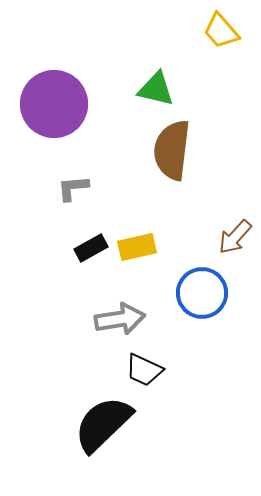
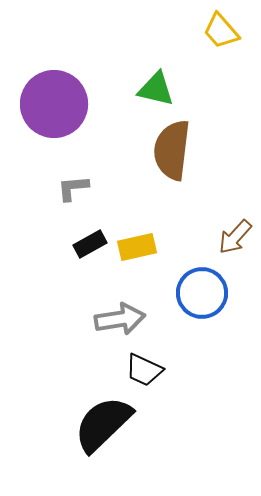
black rectangle: moved 1 px left, 4 px up
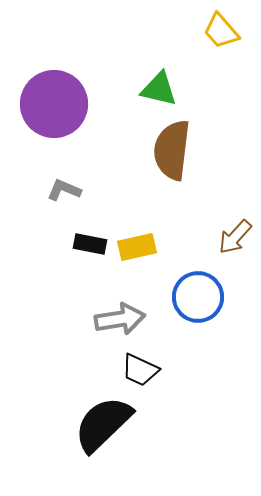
green triangle: moved 3 px right
gray L-shape: moved 9 px left, 2 px down; rotated 28 degrees clockwise
black rectangle: rotated 40 degrees clockwise
blue circle: moved 4 px left, 4 px down
black trapezoid: moved 4 px left
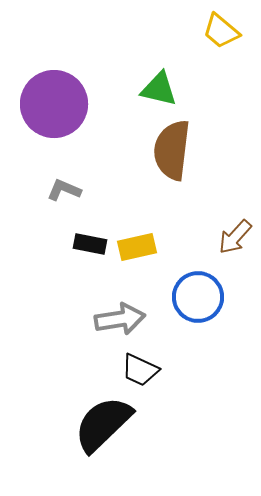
yellow trapezoid: rotated 9 degrees counterclockwise
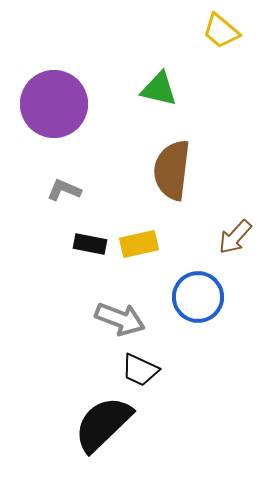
brown semicircle: moved 20 px down
yellow rectangle: moved 2 px right, 3 px up
gray arrow: rotated 30 degrees clockwise
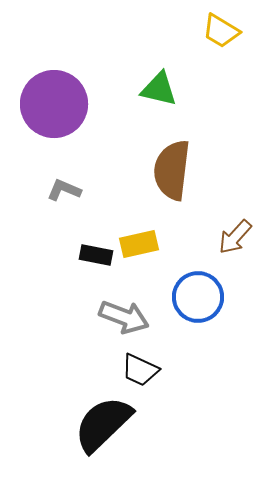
yellow trapezoid: rotated 9 degrees counterclockwise
black rectangle: moved 6 px right, 11 px down
gray arrow: moved 4 px right, 2 px up
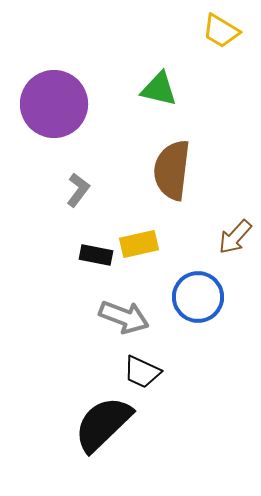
gray L-shape: moved 14 px right; rotated 104 degrees clockwise
black trapezoid: moved 2 px right, 2 px down
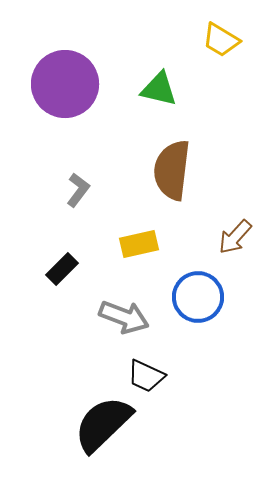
yellow trapezoid: moved 9 px down
purple circle: moved 11 px right, 20 px up
black rectangle: moved 34 px left, 14 px down; rotated 56 degrees counterclockwise
black trapezoid: moved 4 px right, 4 px down
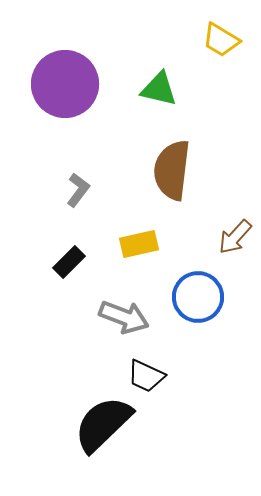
black rectangle: moved 7 px right, 7 px up
